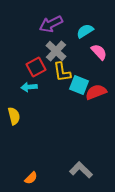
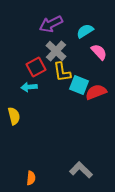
orange semicircle: rotated 40 degrees counterclockwise
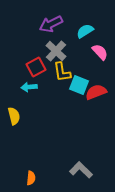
pink semicircle: moved 1 px right
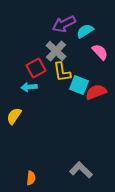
purple arrow: moved 13 px right
red square: moved 1 px down
yellow semicircle: rotated 132 degrees counterclockwise
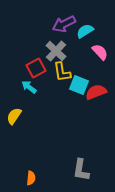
cyan arrow: rotated 42 degrees clockwise
gray L-shape: rotated 125 degrees counterclockwise
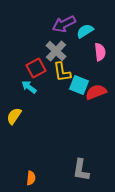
pink semicircle: rotated 36 degrees clockwise
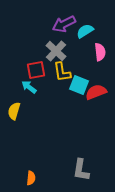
red square: moved 2 px down; rotated 18 degrees clockwise
yellow semicircle: moved 5 px up; rotated 18 degrees counterclockwise
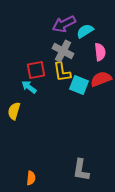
gray cross: moved 7 px right; rotated 15 degrees counterclockwise
red semicircle: moved 5 px right, 13 px up
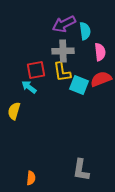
cyan semicircle: rotated 114 degrees clockwise
gray cross: rotated 30 degrees counterclockwise
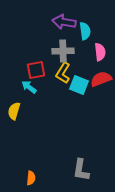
purple arrow: moved 2 px up; rotated 35 degrees clockwise
yellow L-shape: moved 1 px right, 1 px down; rotated 40 degrees clockwise
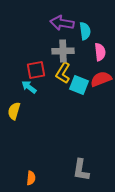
purple arrow: moved 2 px left, 1 px down
